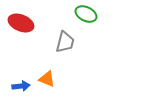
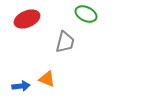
red ellipse: moved 6 px right, 4 px up; rotated 45 degrees counterclockwise
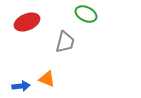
red ellipse: moved 3 px down
